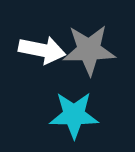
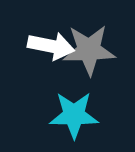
white arrow: moved 9 px right, 4 px up
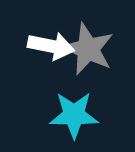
gray star: moved 1 px left, 1 px up; rotated 26 degrees clockwise
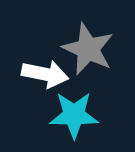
white arrow: moved 6 px left, 28 px down
